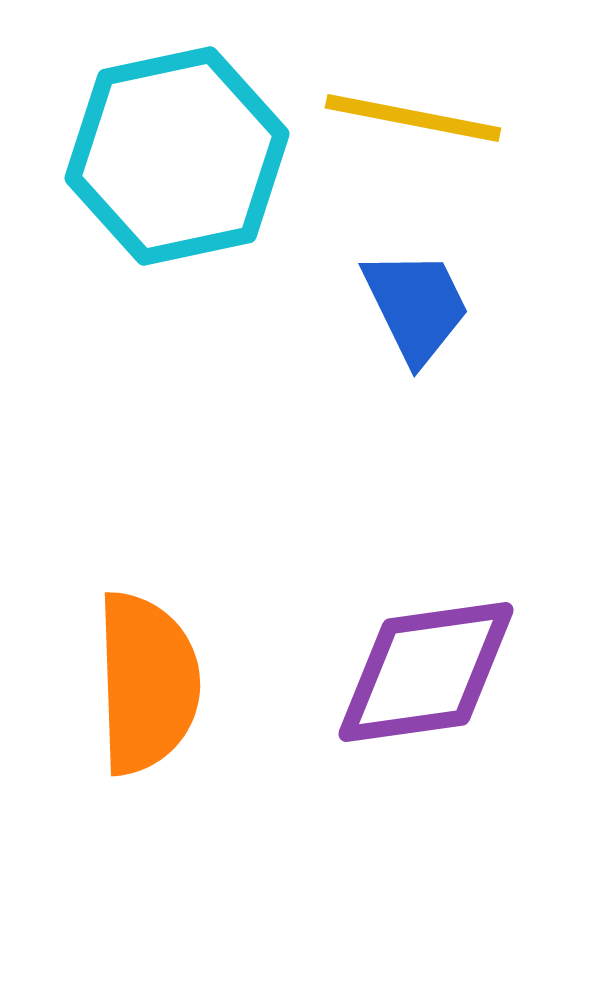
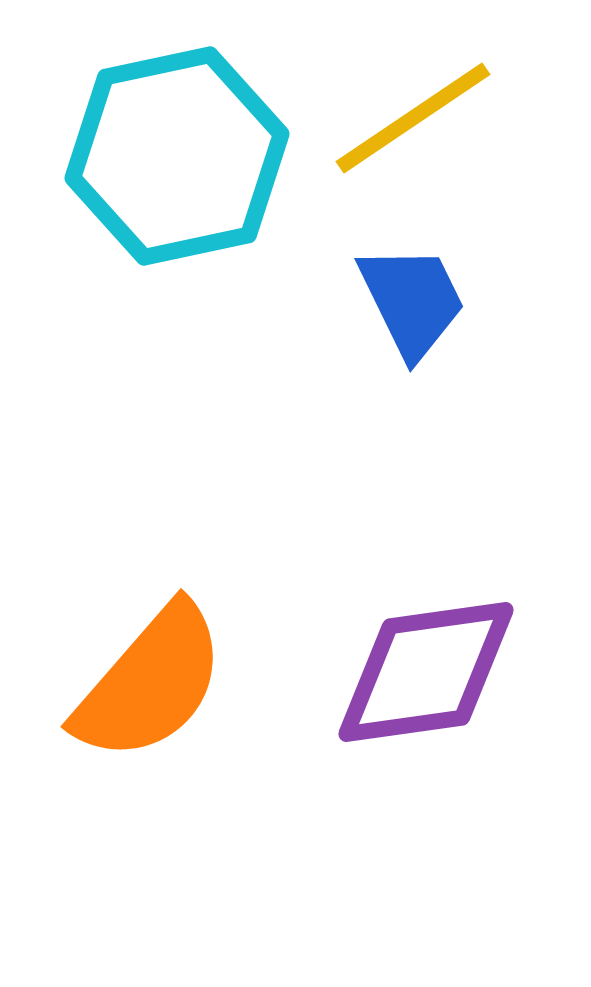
yellow line: rotated 45 degrees counterclockwise
blue trapezoid: moved 4 px left, 5 px up
orange semicircle: moved 3 px right; rotated 43 degrees clockwise
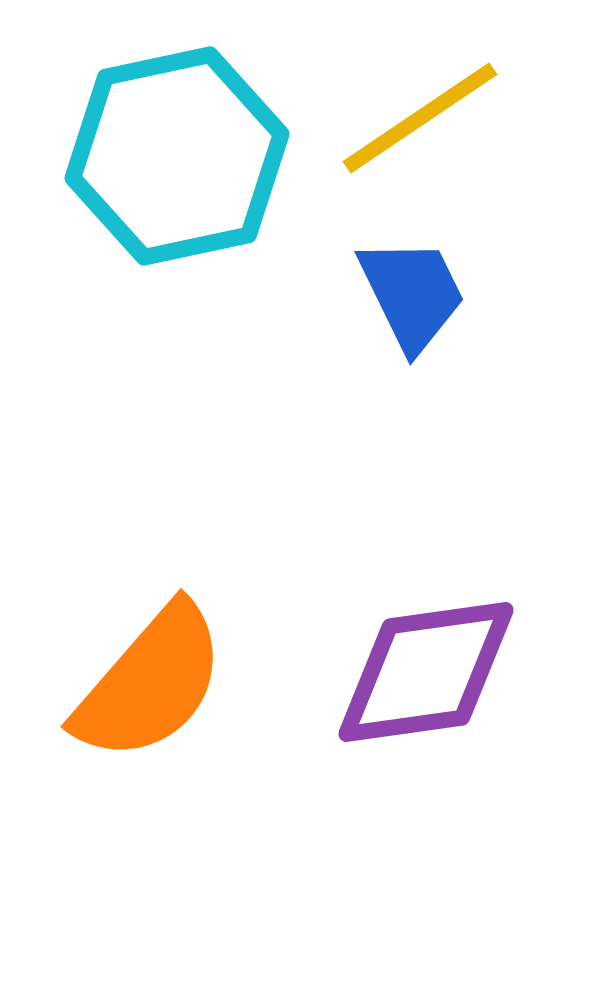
yellow line: moved 7 px right
blue trapezoid: moved 7 px up
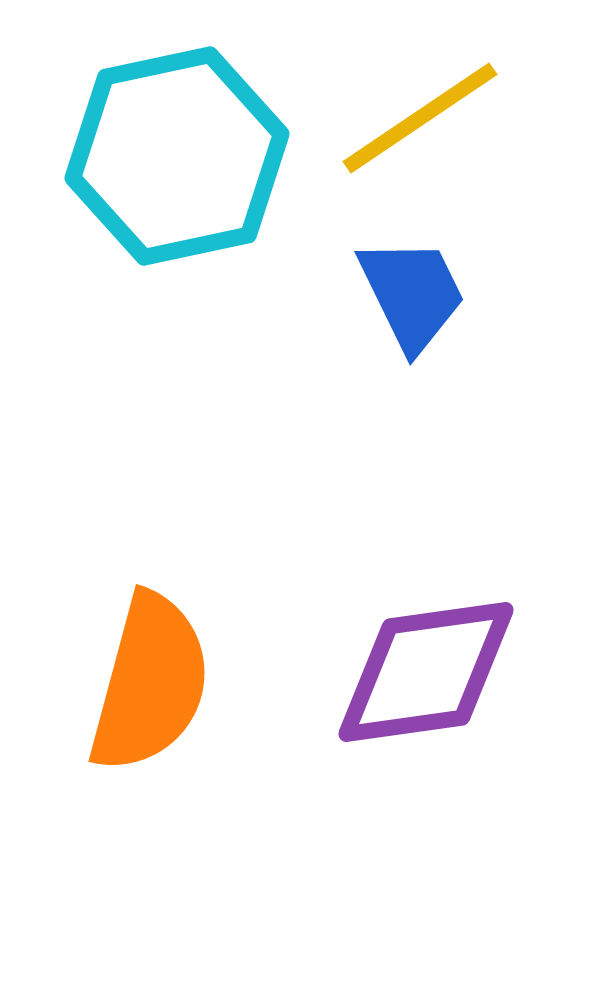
orange semicircle: rotated 26 degrees counterclockwise
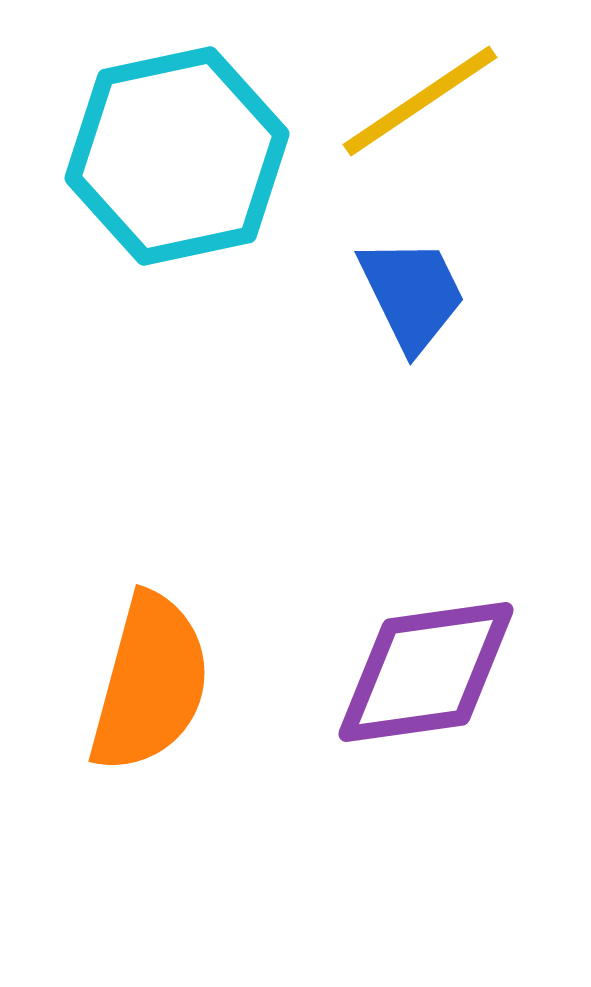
yellow line: moved 17 px up
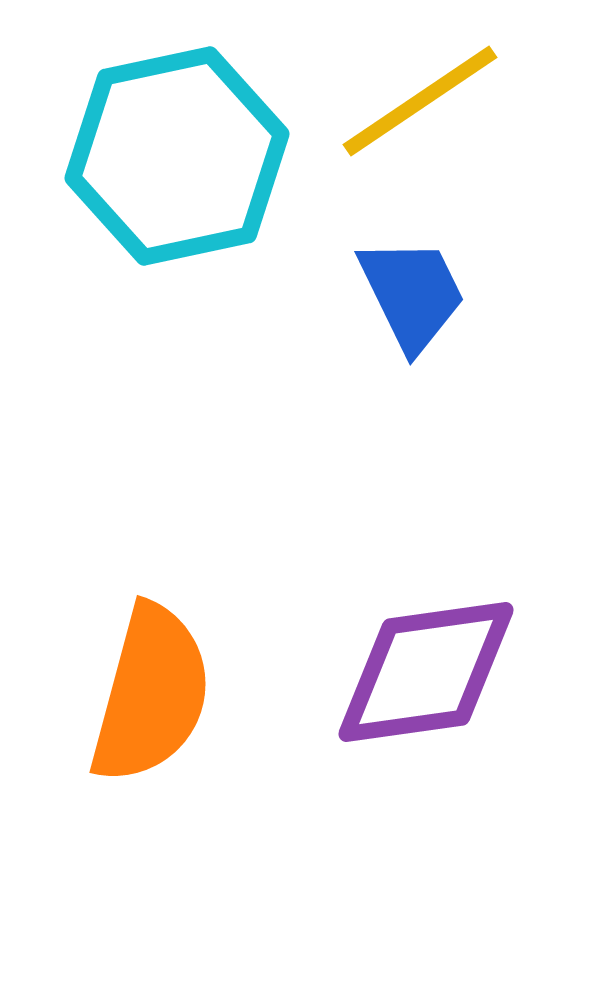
orange semicircle: moved 1 px right, 11 px down
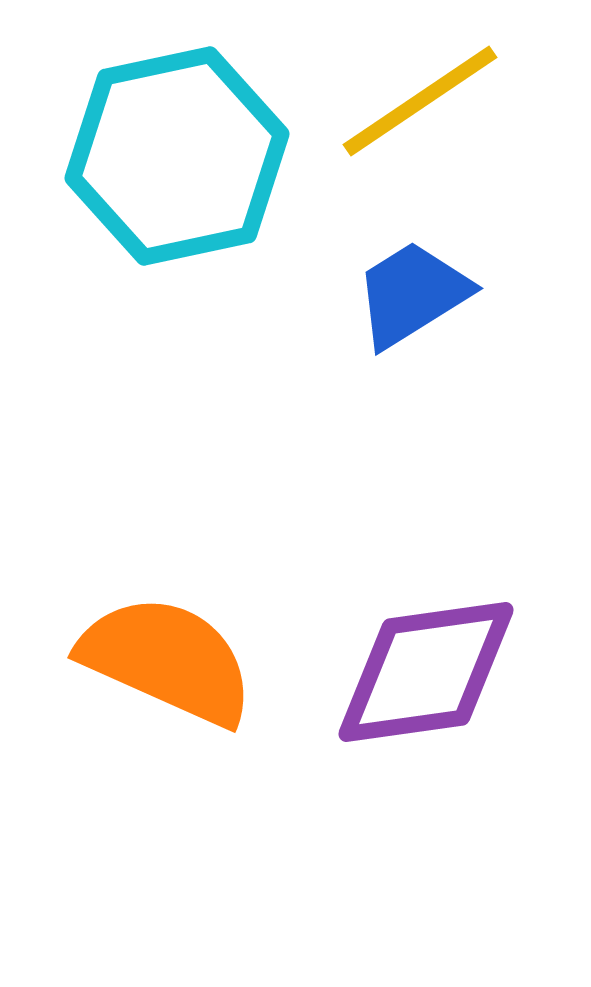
blue trapezoid: rotated 96 degrees counterclockwise
orange semicircle: moved 16 px right, 34 px up; rotated 81 degrees counterclockwise
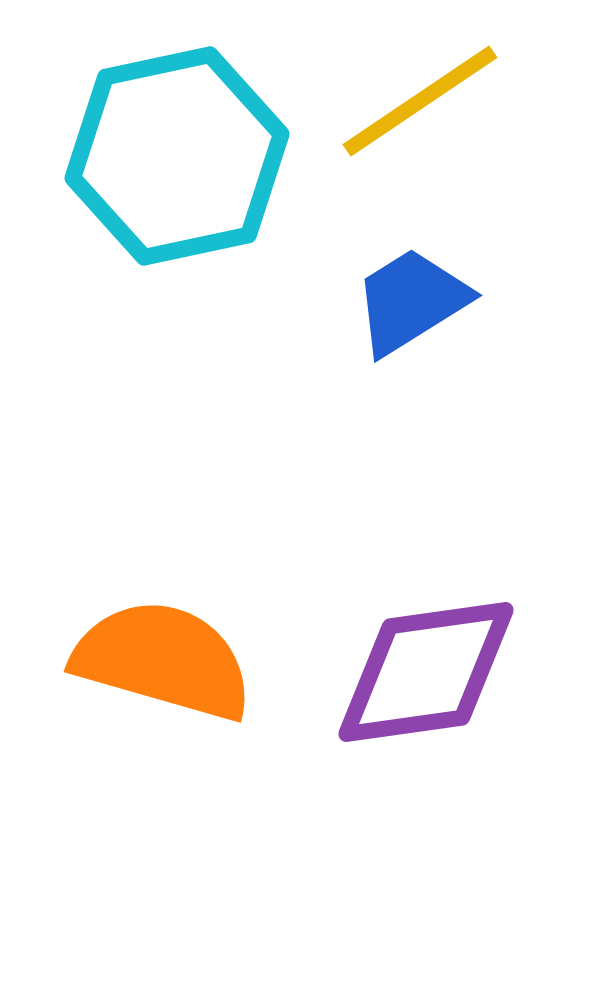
blue trapezoid: moved 1 px left, 7 px down
orange semicircle: moved 4 px left; rotated 8 degrees counterclockwise
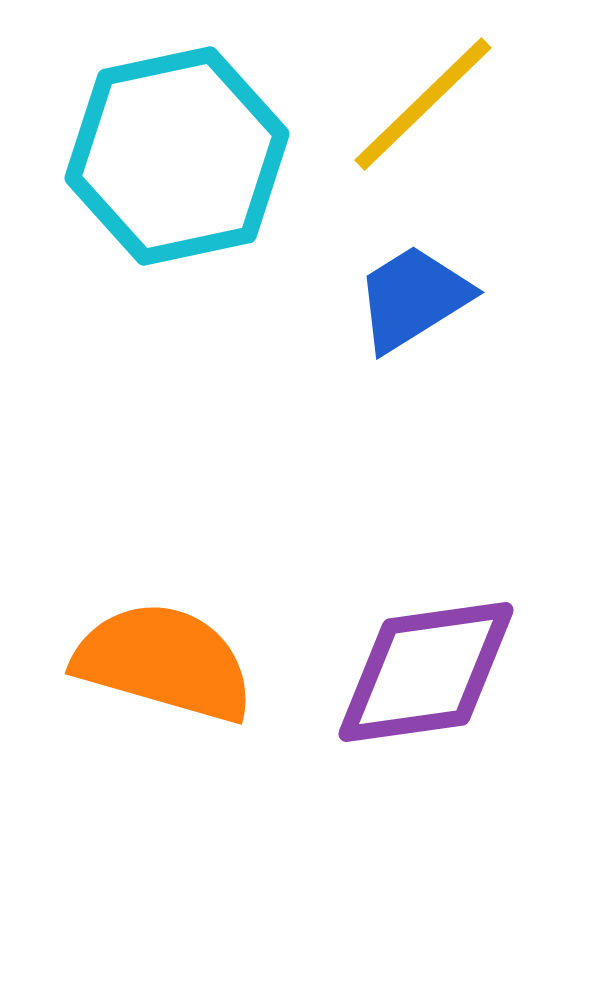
yellow line: moved 3 px right, 3 px down; rotated 10 degrees counterclockwise
blue trapezoid: moved 2 px right, 3 px up
orange semicircle: moved 1 px right, 2 px down
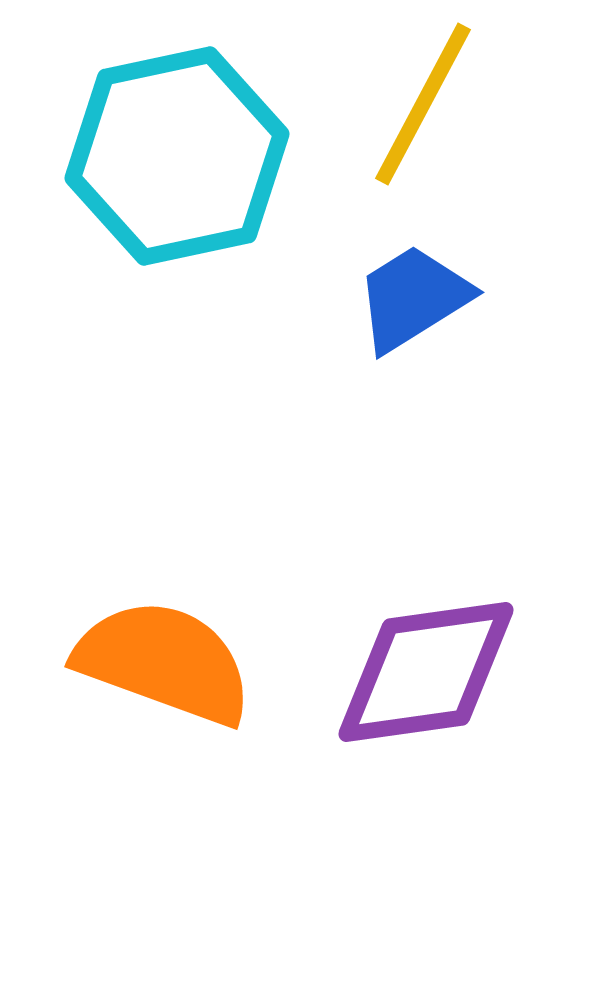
yellow line: rotated 18 degrees counterclockwise
orange semicircle: rotated 4 degrees clockwise
